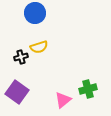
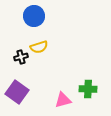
blue circle: moved 1 px left, 3 px down
green cross: rotated 18 degrees clockwise
pink triangle: rotated 24 degrees clockwise
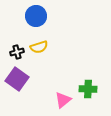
blue circle: moved 2 px right
black cross: moved 4 px left, 5 px up
purple square: moved 13 px up
pink triangle: rotated 24 degrees counterclockwise
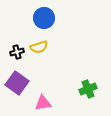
blue circle: moved 8 px right, 2 px down
purple square: moved 4 px down
green cross: rotated 24 degrees counterclockwise
pink triangle: moved 20 px left, 3 px down; rotated 30 degrees clockwise
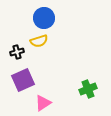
yellow semicircle: moved 6 px up
purple square: moved 6 px right, 3 px up; rotated 30 degrees clockwise
pink triangle: rotated 24 degrees counterclockwise
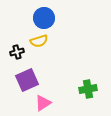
purple square: moved 4 px right
green cross: rotated 12 degrees clockwise
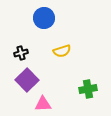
yellow semicircle: moved 23 px right, 10 px down
black cross: moved 4 px right, 1 px down
purple square: rotated 20 degrees counterclockwise
pink triangle: moved 1 px down; rotated 30 degrees clockwise
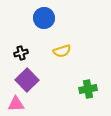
pink triangle: moved 27 px left
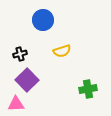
blue circle: moved 1 px left, 2 px down
black cross: moved 1 px left, 1 px down
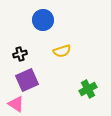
purple square: rotated 20 degrees clockwise
green cross: rotated 18 degrees counterclockwise
pink triangle: rotated 36 degrees clockwise
